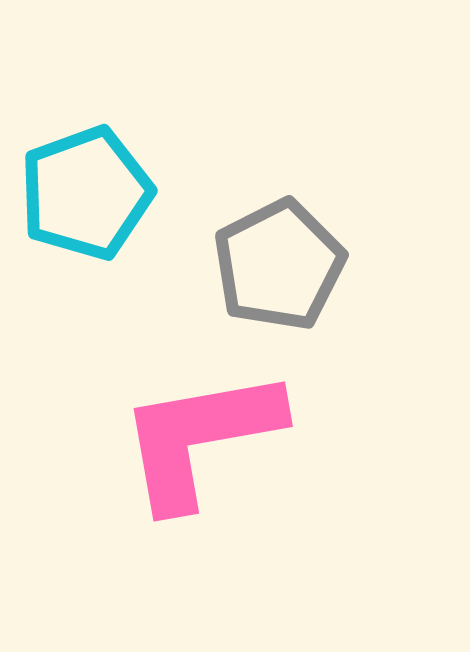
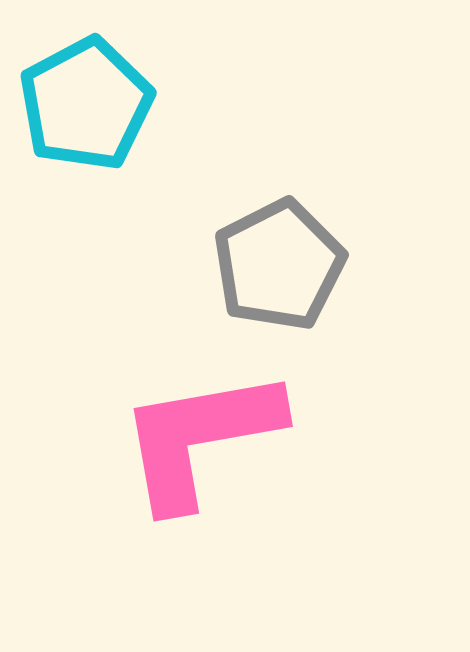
cyan pentagon: moved 89 px up; rotated 8 degrees counterclockwise
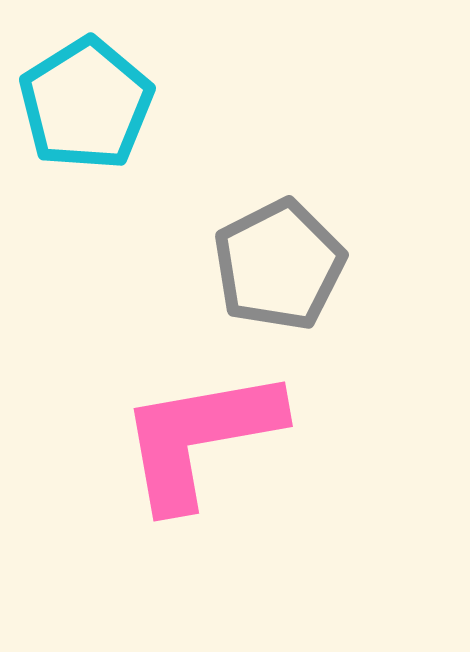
cyan pentagon: rotated 4 degrees counterclockwise
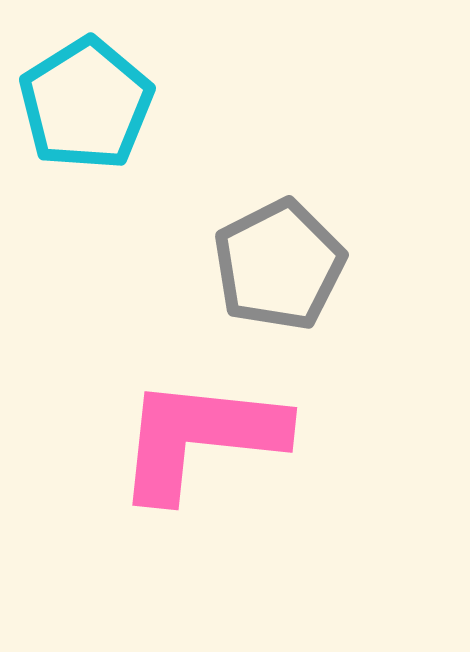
pink L-shape: rotated 16 degrees clockwise
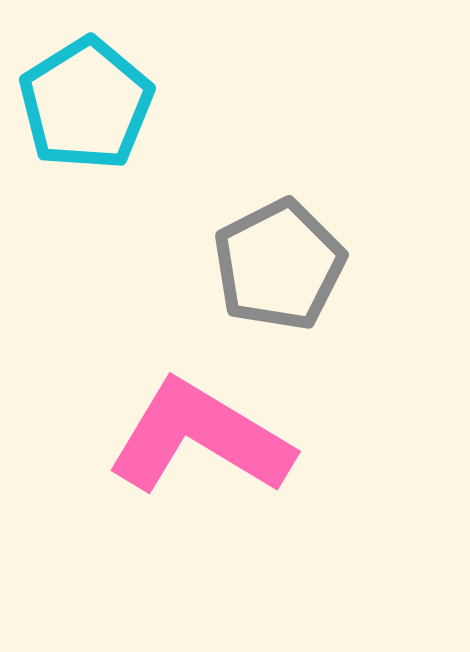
pink L-shape: rotated 25 degrees clockwise
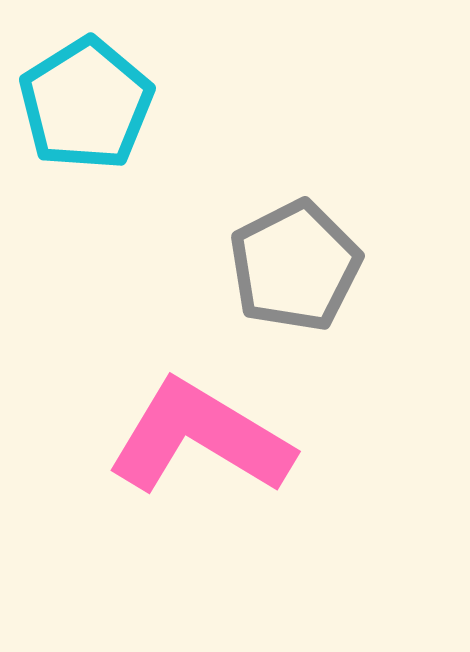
gray pentagon: moved 16 px right, 1 px down
